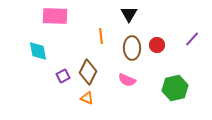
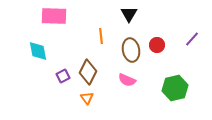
pink rectangle: moved 1 px left
brown ellipse: moved 1 px left, 2 px down; rotated 10 degrees counterclockwise
orange triangle: rotated 32 degrees clockwise
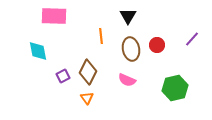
black triangle: moved 1 px left, 2 px down
brown ellipse: moved 1 px up
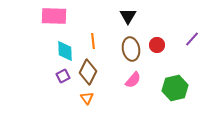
orange line: moved 8 px left, 5 px down
cyan diamond: moved 27 px right; rotated 10 degrees clockwise
pink semicircle: moved 6 px right; rotated 72 degrees counterclockwise
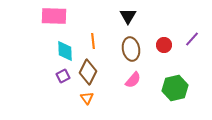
red circle: moved 7 px right
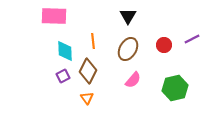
purple line: rotated 21 degrees clockwise
brown ellipse: moved 3 px left; rotated 40 degrees clockwise
brown diamond: moved 1 px up
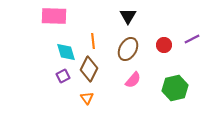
cyan diamond: moved 1 px right, 1 px down; rotated 15 degrees counterclockwise
brown diamond: moved 1 px right, 2 px up
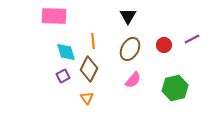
brown ellipse: moved 2 px right
